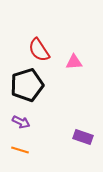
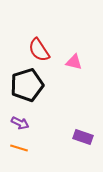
pink triangle: rotated 18 degrees clockwise
purple arrow: moved 1 px left, 1 px down
orange line: moved 1 px left, 2 px up
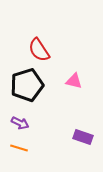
pink triangle: moved 19 px down
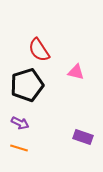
pink triangle: moved 2 px right, 9 px up
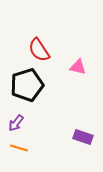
pink triangle: moved 2 px right, 5 px up
purple arrow: moved 4 px left; rotated 102 degrees clockwise
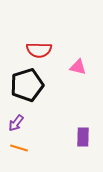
red semicircle: rotated 55 degrees counterclockwise
purple rectangle: rotated 72 degrees clockwise
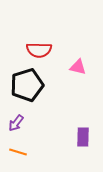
orange line: moved 1 px left, 4 px down
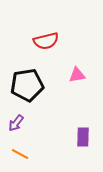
red semicircle: moved 7 px right, 9 px up; rotated 15 degrees counterclockwise
pink triangle: moved 1 px left, 8 px down; rotated 24 degrees counterclockwise
black pentagon: rotated 8 degrees clockwise
orange line: moved 2 px right, 2 px down; rotated 12 degrees clockwise
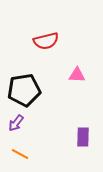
pink triangle: rotated 12 degrees clockwise
black pentagon: moved 3 px left, 5 px down
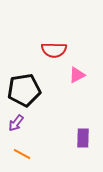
red semicircle: moved 8 px right, 9 px down; rotated 15 degrees clockwise
pink triangle: rotated 30 degrees counterclockwise
purple rectangle: moved 1 px down
orange line: moved 2 px right
